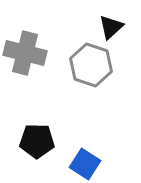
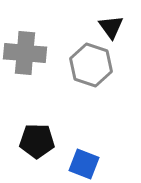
black triangle: rotated 24 degrees counterclockwise
gray cross: rotated 9 degrees counterclockwise
blue square: moved 1 px left; rotated 12 degrees counterclockwise
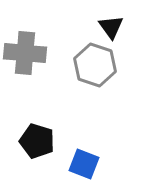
gray hexagon: moved 4 px right
black pentagon: rotated 16 degrees clockwise
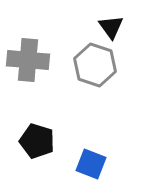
gray cross: moved 3 px right, 7 px down
blue square: moved 7 px right
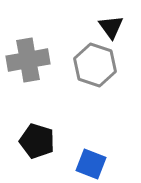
gray cross: rotated 15 degrees counterclockwise
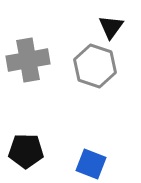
black triangle: rotated 12 degrees clockwise
gray hexagon: moved 1 px down
black pentagon: moved 11 px left, 10 px down; rotated 16 degrees counterclockwise
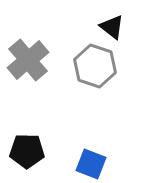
black triangle: moved 1 px right; rotated 28 degrees counterclockwise
gray cross: rotated 30 degrees counterclockwise
black pentagon: moved 1 px right
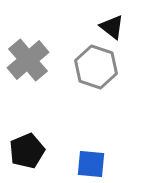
gray hexagon: moved 1 px right, 1 px down
black pentagon: rotated 24 degrees counterclockwise
blue square: rotated 16 degrees counterclockwise
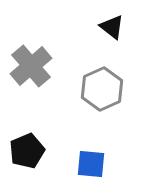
gray cross: moved 3 px right, 6 px down
gray hexagon: moved 6 px right, 22 px down; rotated 18 degrees clockwise
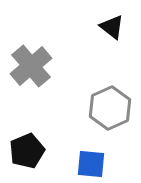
gray hexagon: moved 8 px right, 19 px down
